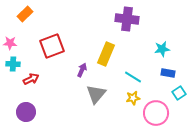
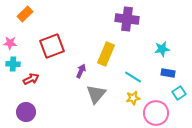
purple arrow: moved 1 px left, 1 px down
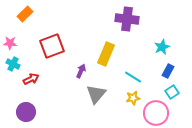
cyan star: moved 2 px up; rotated 14 degrees counterclockwise
cyan cross: rotated 24 degrees clockwise
blue rectangle: moved 2 px up; rotated 72 degrees counterclockwise
cyan square: moved 7 px left, 1 px up
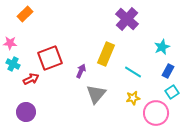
purple cross: rotated 35 degrees clockwise
red square: moved 2 px left, 12 px down
cyan line: moved 5 px up
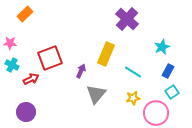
cyan cross: moved 1 px left, 1 px down
